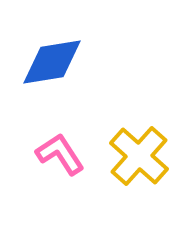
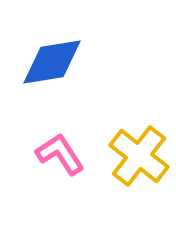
yellow cross: rotated 4 degrees counterclockwise
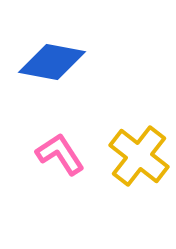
blue diamond: rotated 20 degrees clockwise
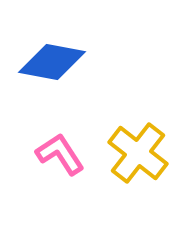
yellow cross: moved 1 px left, 3 px up
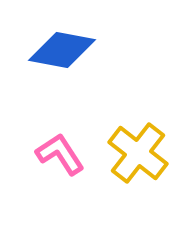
blue diamond: moved 10 px right, 12 px up
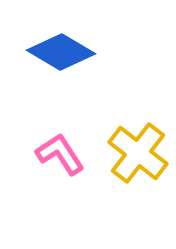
blue diamond: moved 1 px left, 2 px down; rotated 20 degrees clockwise
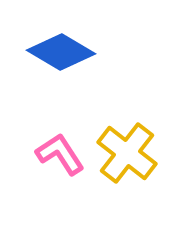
yellow cross: moved 11 px left
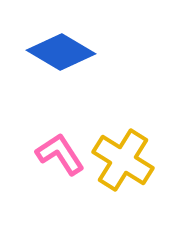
yellow cross: moved 4 px left, 7 px down; rotated 6 degrees counterclockwise
